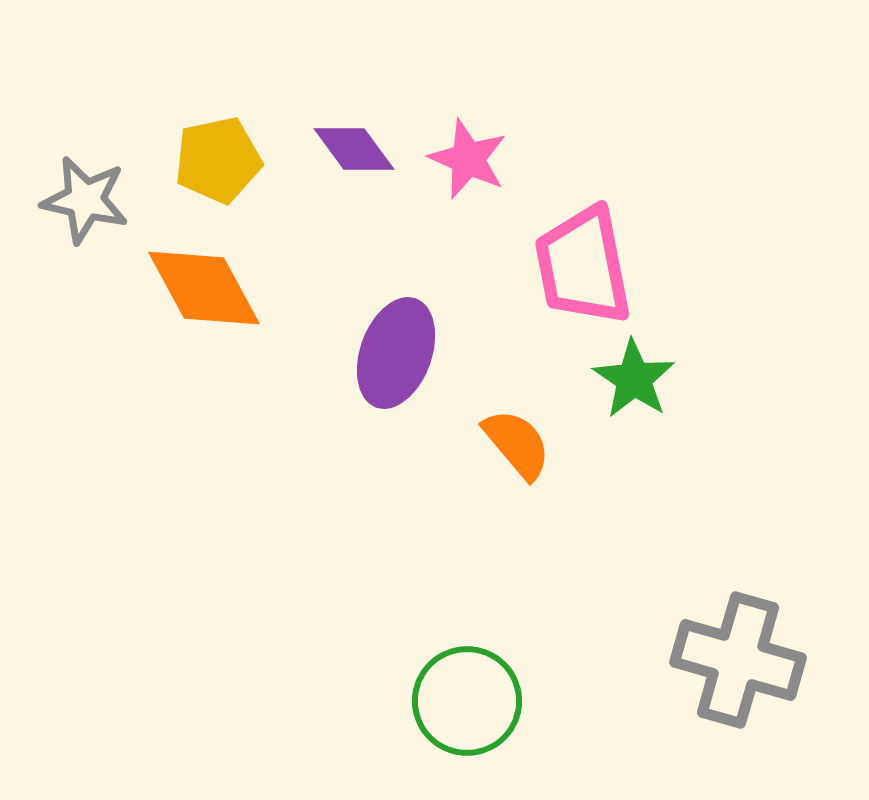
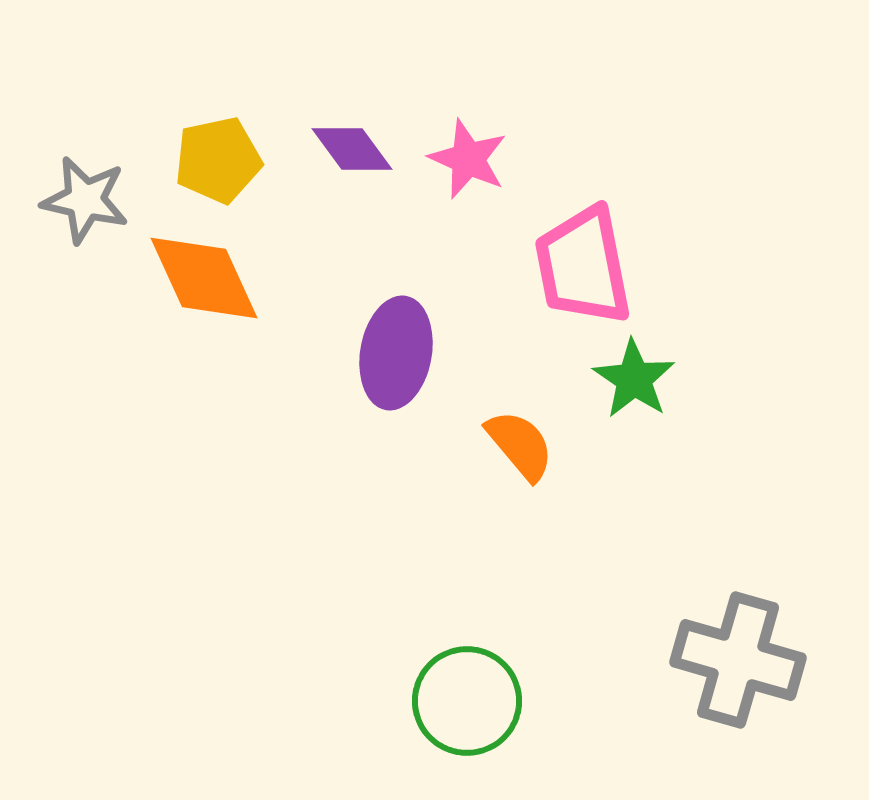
purple diamond: moved 2 px left
orange diamond: moved 10 px up; rotated 4 degrees clockwise
purple ellipse: rotated 10 degrees counterclockwise
orange semicircle: moved 3 px right, 1 px down
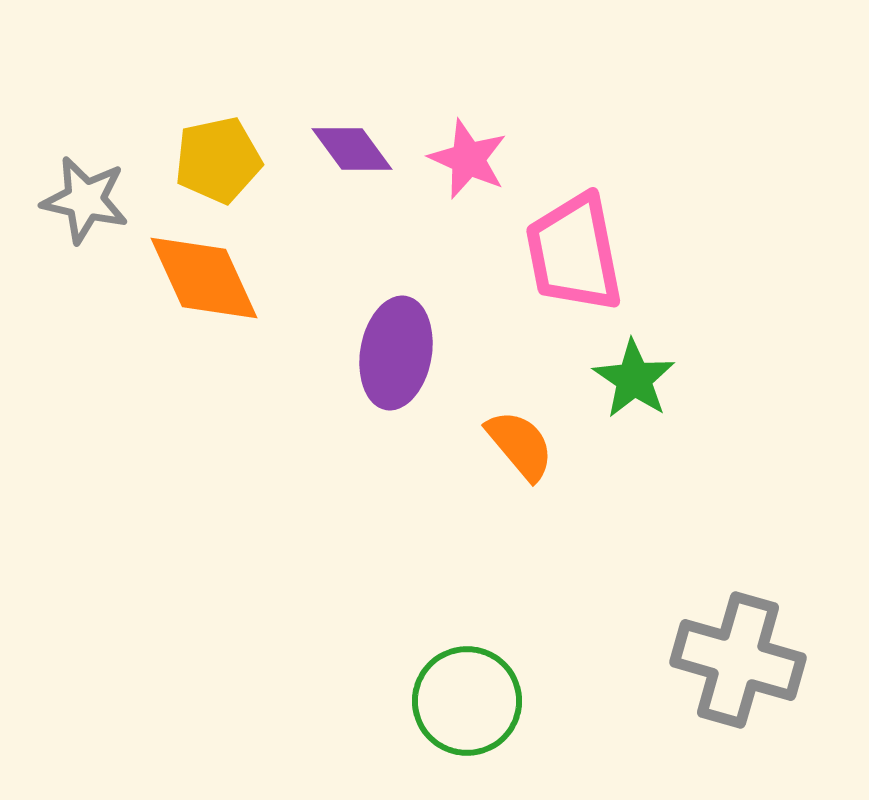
pink trapezoid: moved 9 px left, 13 px up
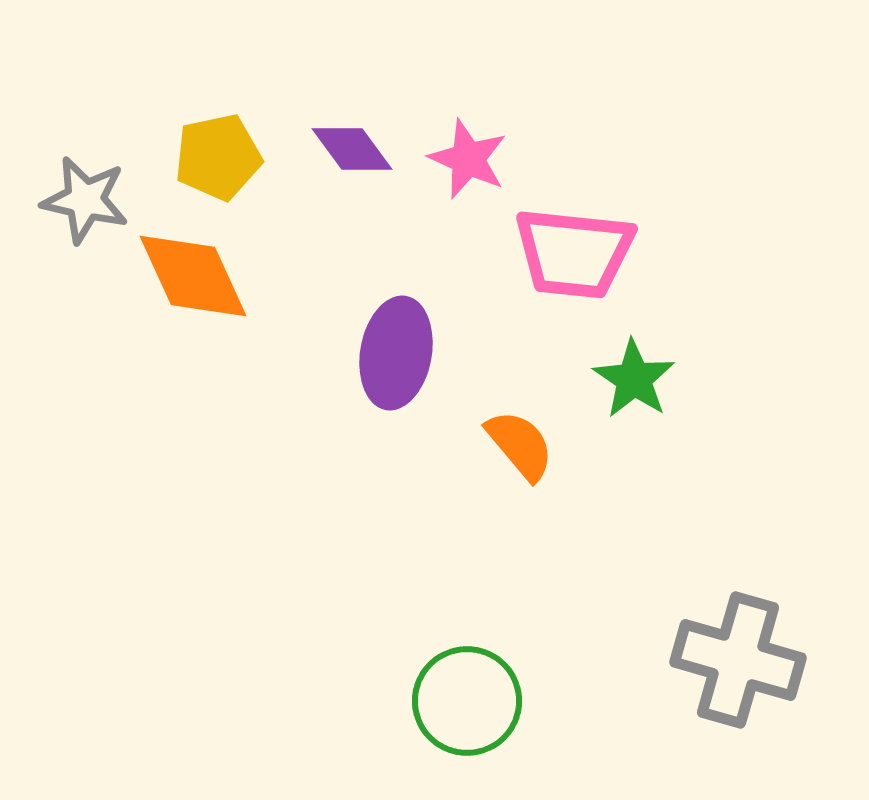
yellow pentagon: moved 3 px up
pink trapezoid: rotated 73 degrees counterclockwise
orange diamond: moved 11 px left, 2 px up
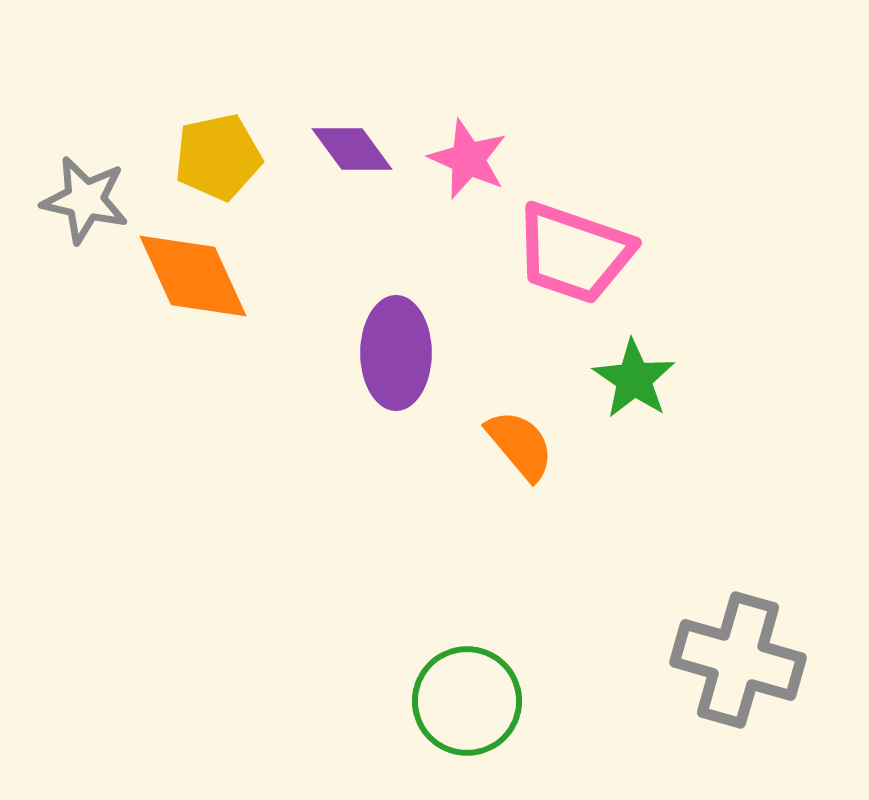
pink trapezoid: rotated 13 degrees clockwise
purple ellipse: rotated 10 degrees counterclockwise
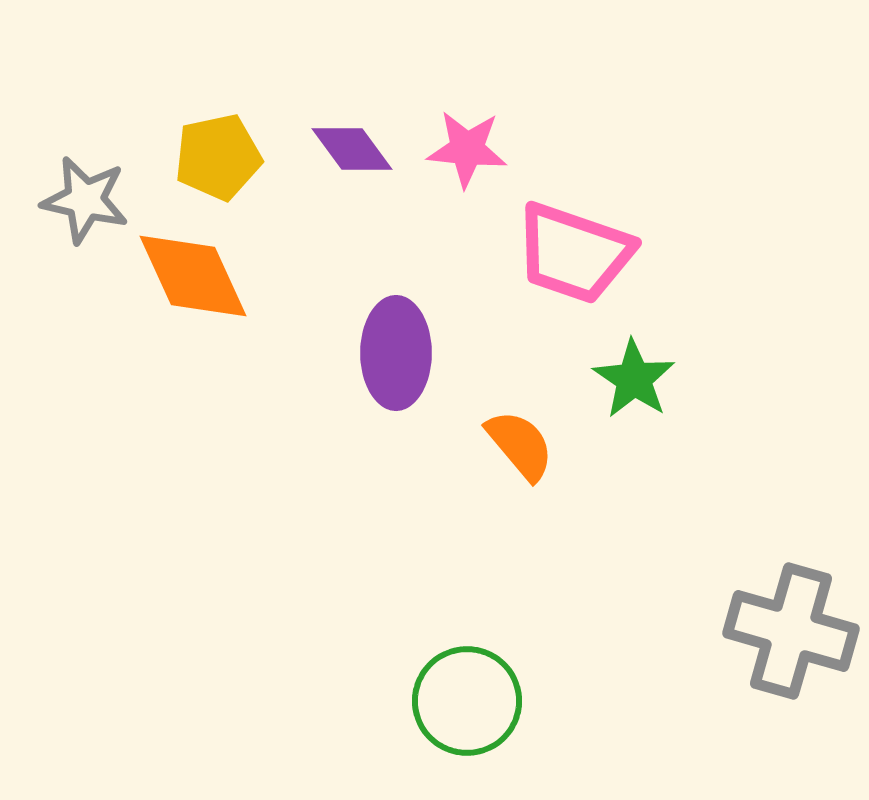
pink star: moved 1 px left, 10 px up; rotated 18 degrees counterclockwise
gray cross: moved 53 px right, 29 px up
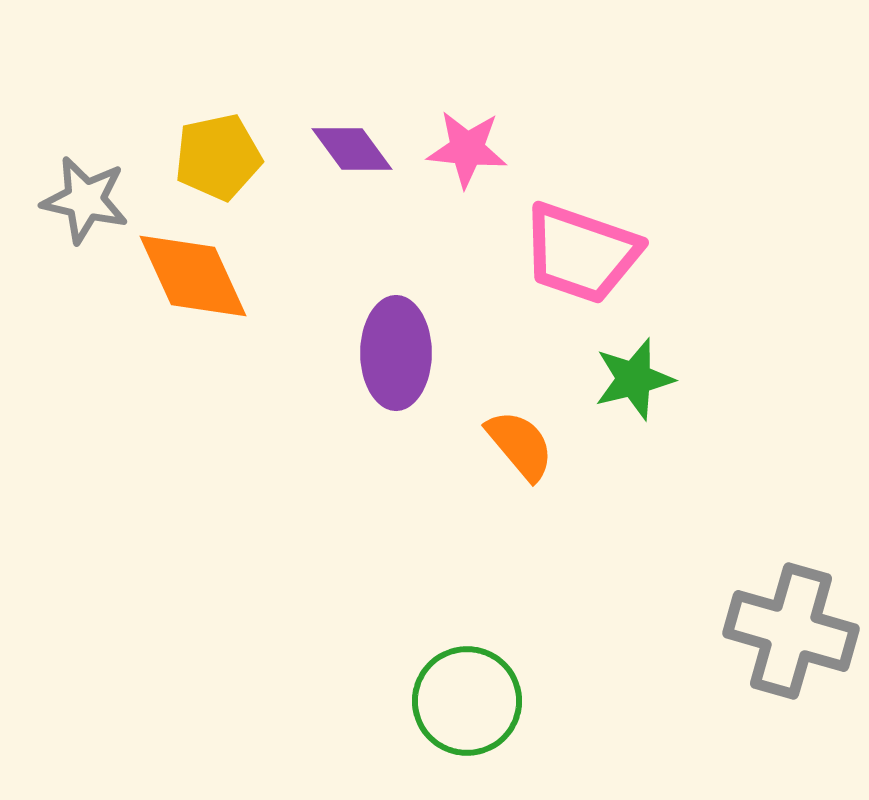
pink trapezoid: moved 7 px right
green star: rotated 24 degrees clockwise
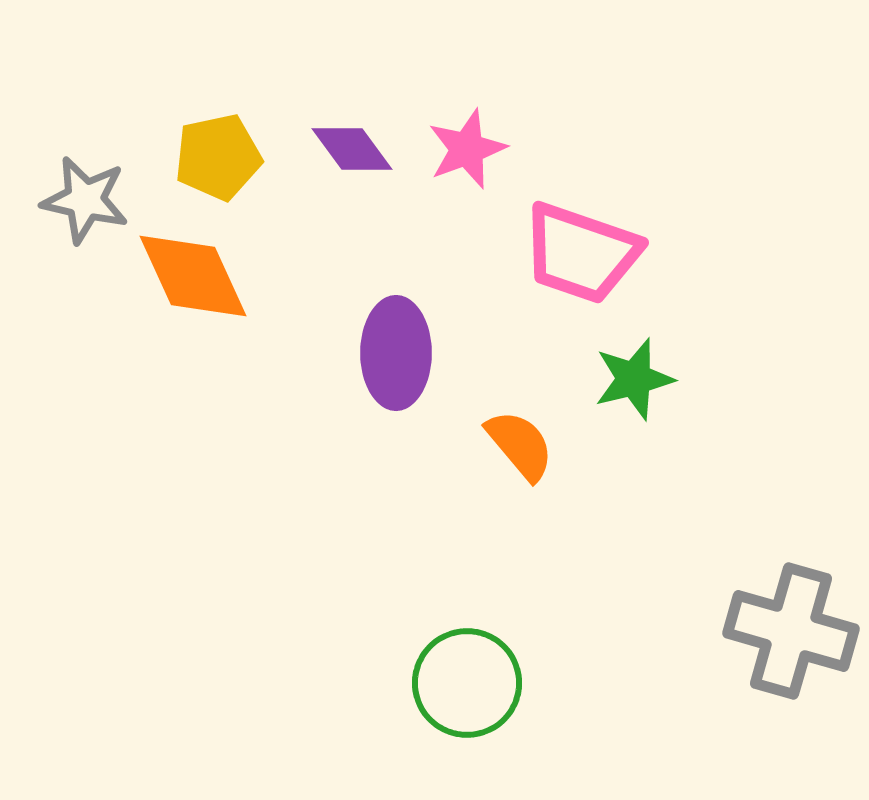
pink star: rotated 26 degrees counterclockwise
green circle: moved 18 px up
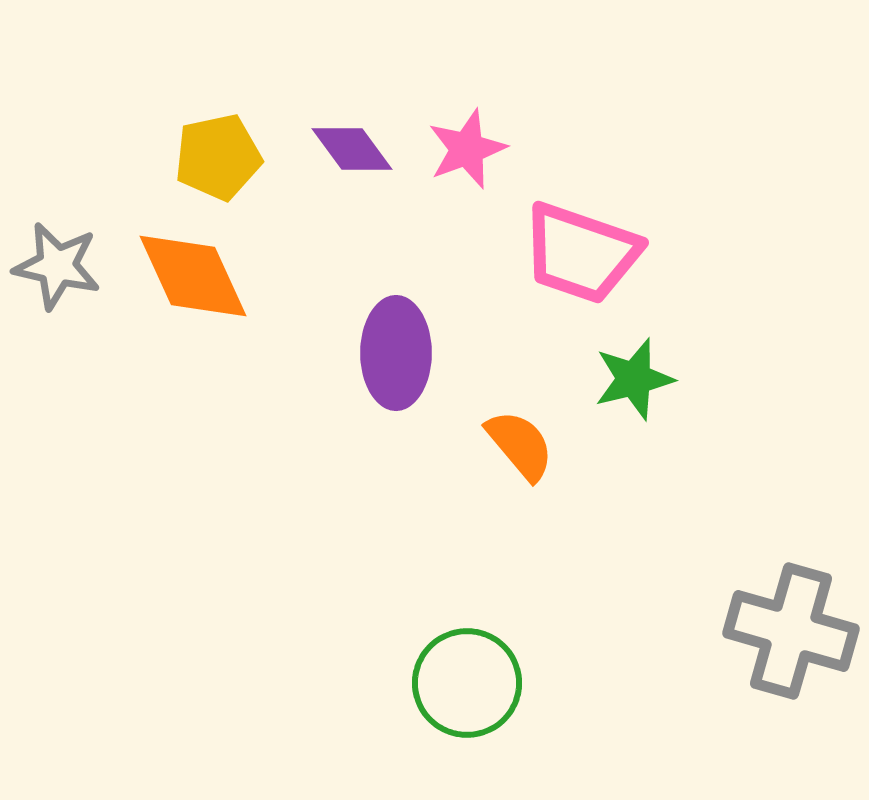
gray star: moved 28 px left, 66 px down
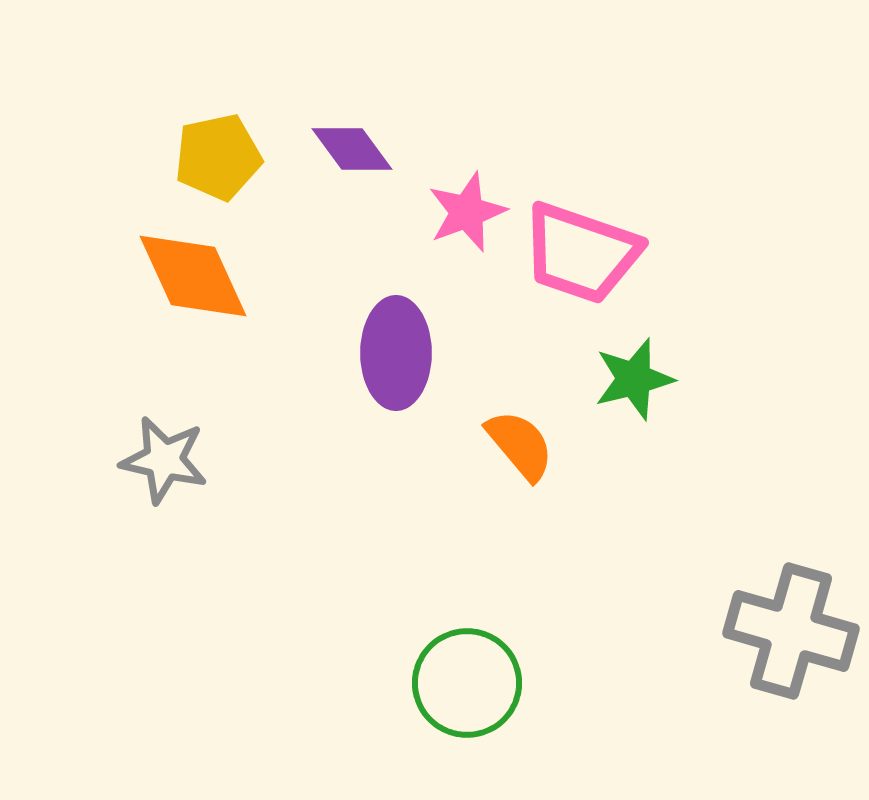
pink star: moved 63 px down
gray star: moved 107 px right, 194 px down
